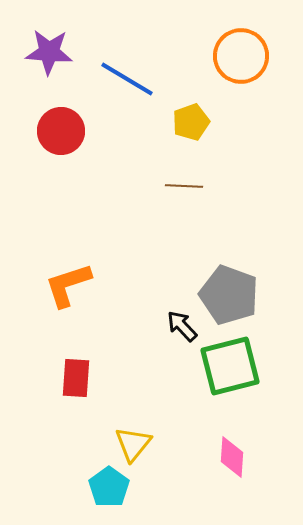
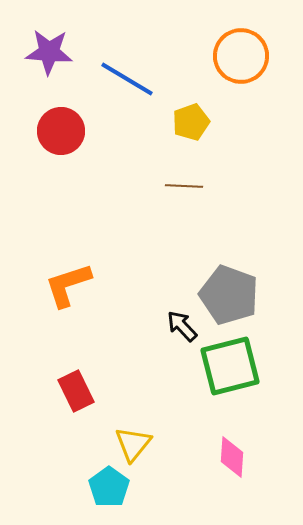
red rectangle: moved 13 px down; rotated 30 degrees counterclockwise
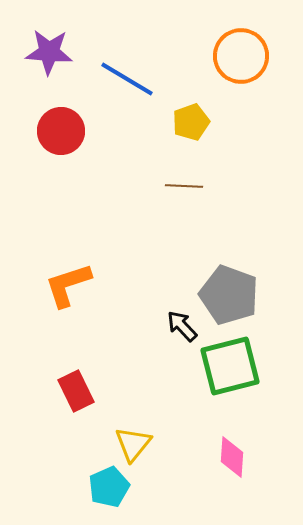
cyan pentagon: rotated 12 degrees clockwise
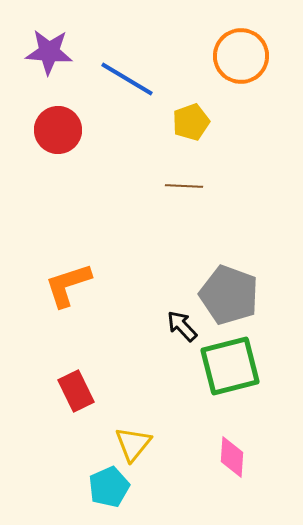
red circle: moved 3 px left, 1 px up
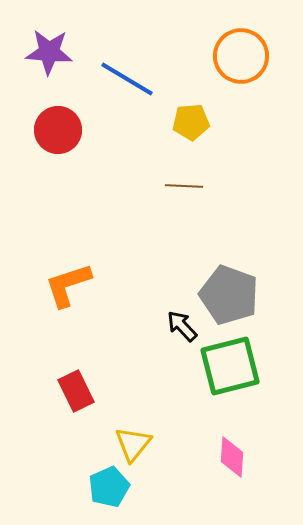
yellow pentagon: rotated 15 degrees clockwise
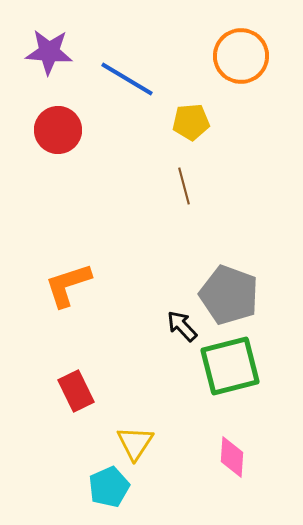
brown line: rotated 72 degrees clockwise
yellow triangle: moved 2 px right, 1 px up; rotated 6 degrees counterclockwise
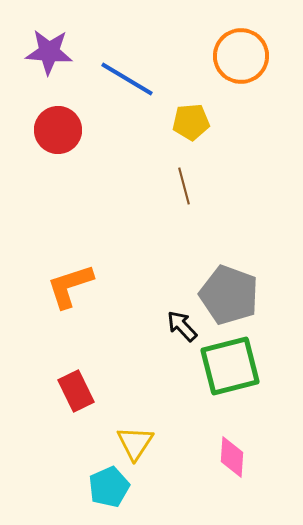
orange L-shape: moved 2 px right, 1 px down
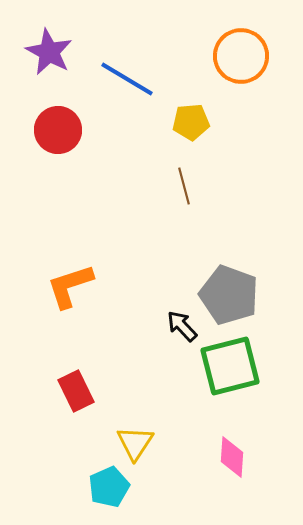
purple star: rotated 24 degrees clockwise
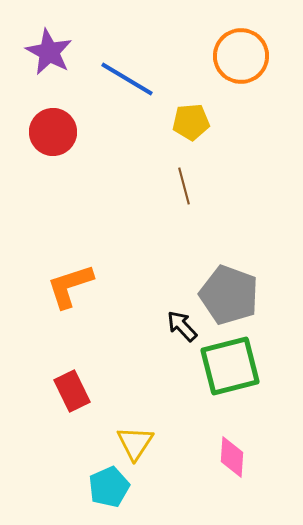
red circle: moved 5 px left, 2 px down
red rectangle: moved 4 px left
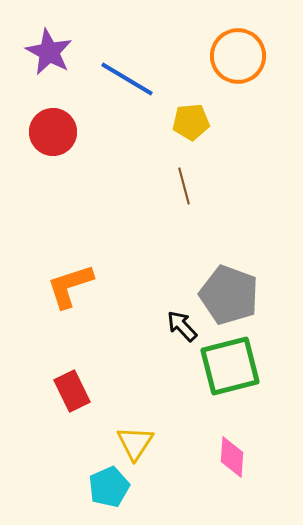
orange circle: moved 3 px left
